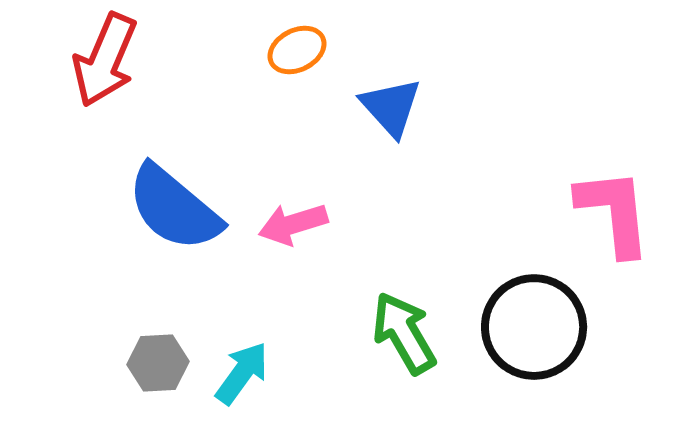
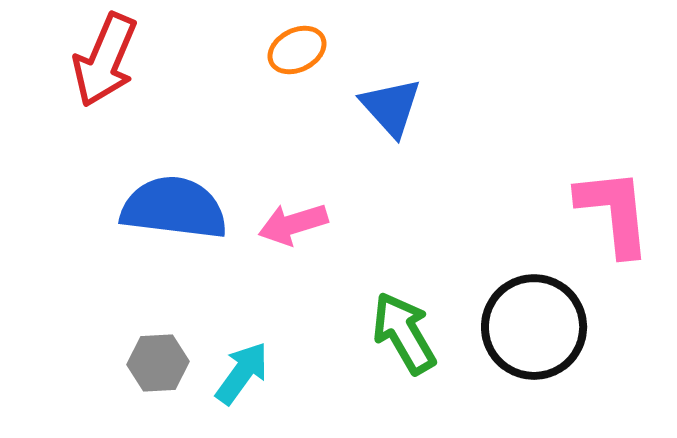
blue semicircle: rotated 147 degrees clockwise
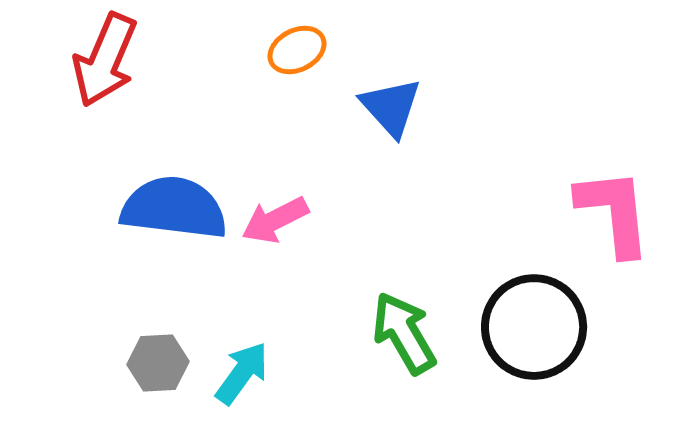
pink arrow: moved 18 px left, 4 px up; rotated 10 degrees counterclockwise
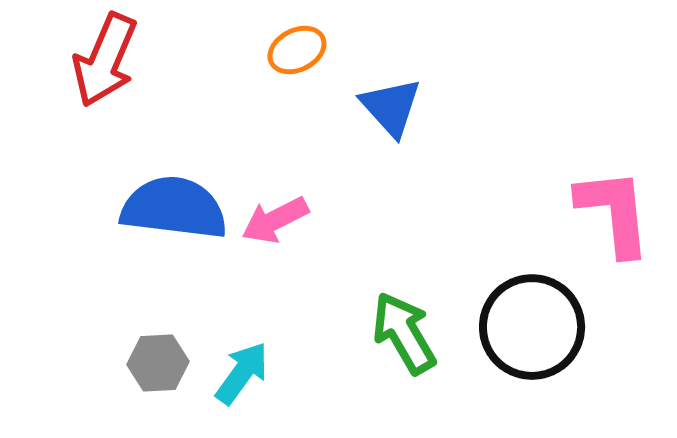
black circle: moved 2 px left
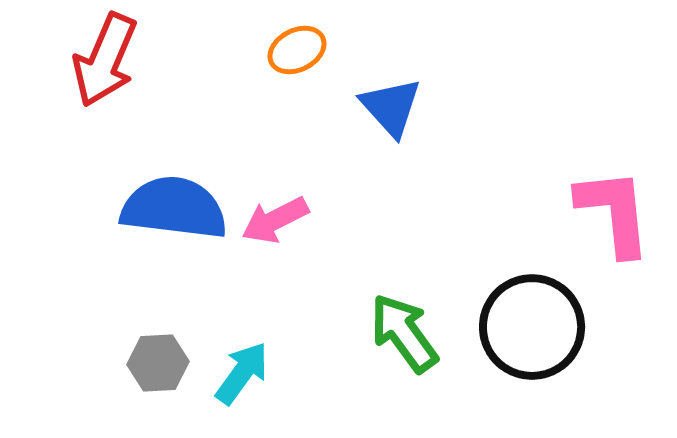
green arrow: rotated 6 degrees counterclockwise
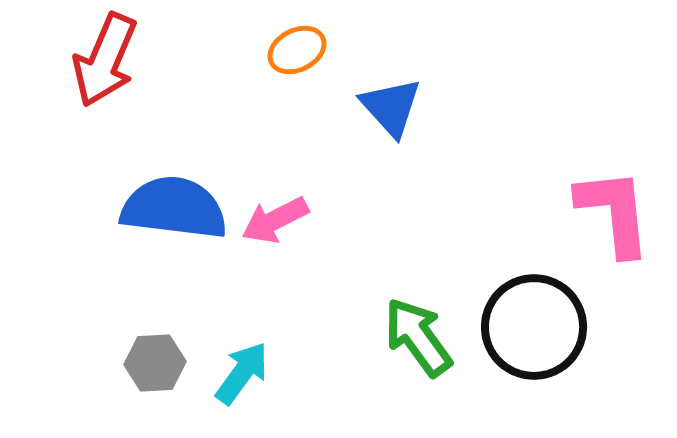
black circle: moved 2 px right
green arrow: moved 14 px right, 4 px down
gray hexagon: moved 3 px left
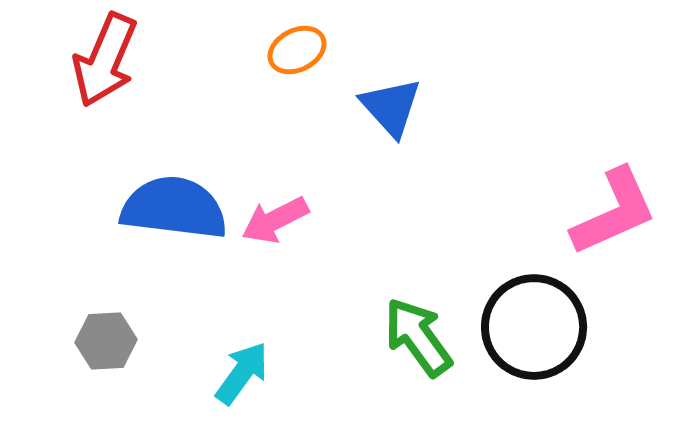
pink L-shape: rotated 72 degrees clockwise
gray hexagon: moved 49 px left, 22 px up
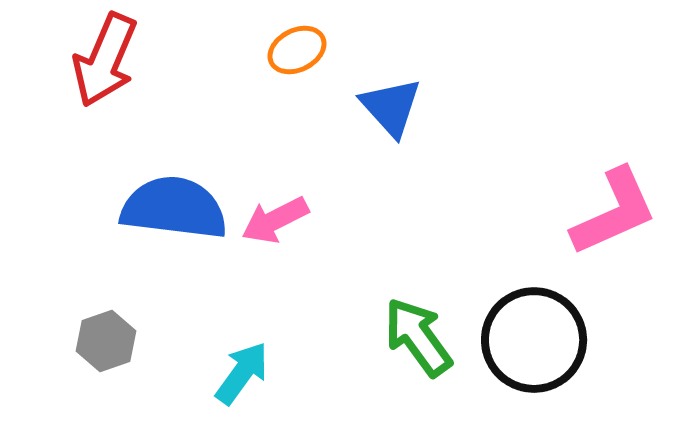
black circle: moved 13 px down
gray hexagon: rotated 16 degrees counterclockwise
